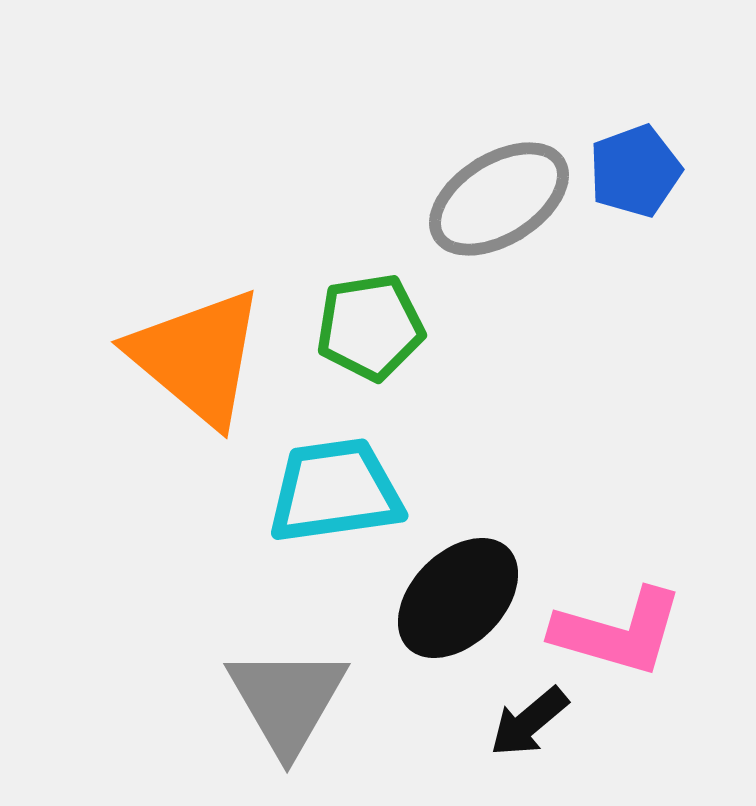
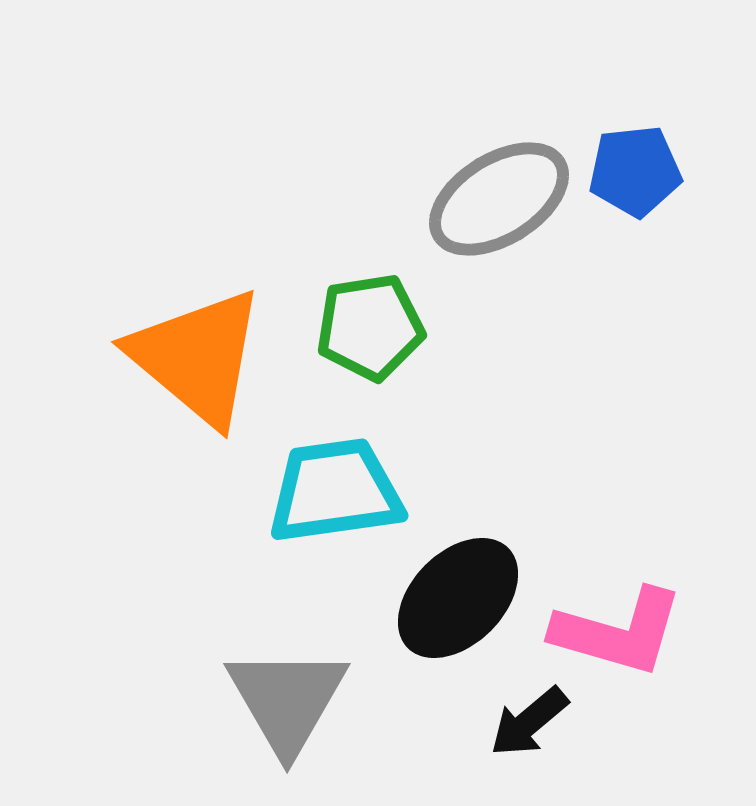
blue pentagon: rotated 14 degrees clockwise
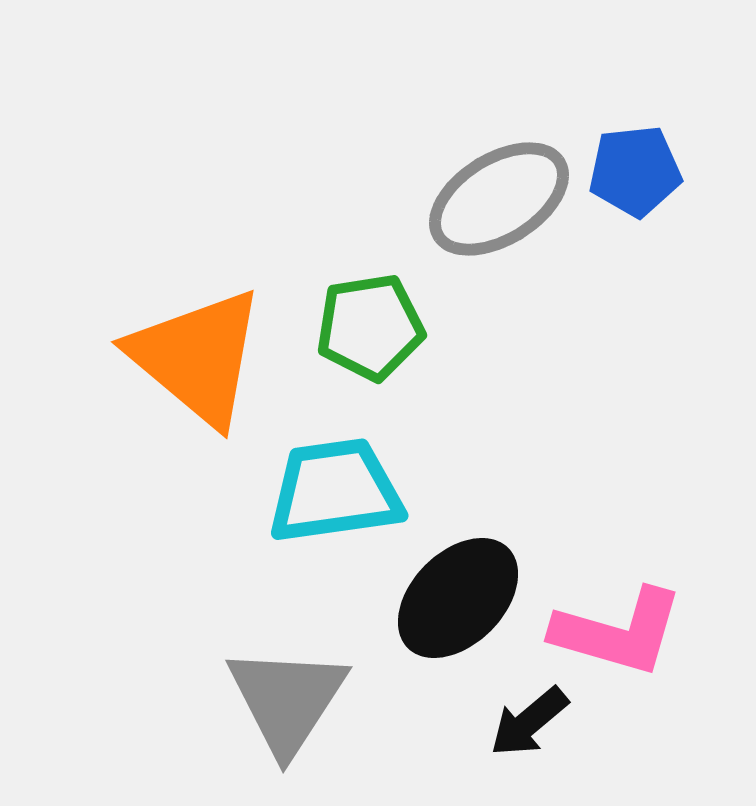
gray triangle: rotated 3 degrees clockwise
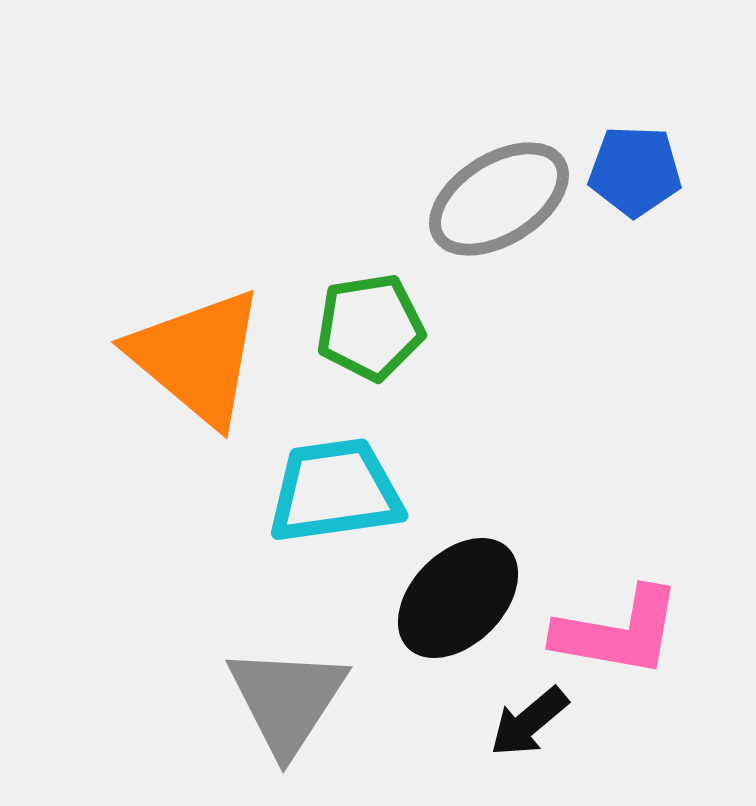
blue pentagon: rotated 8 degrees clockwise
pink L-shape: rotated 6 degrees counterclockwise
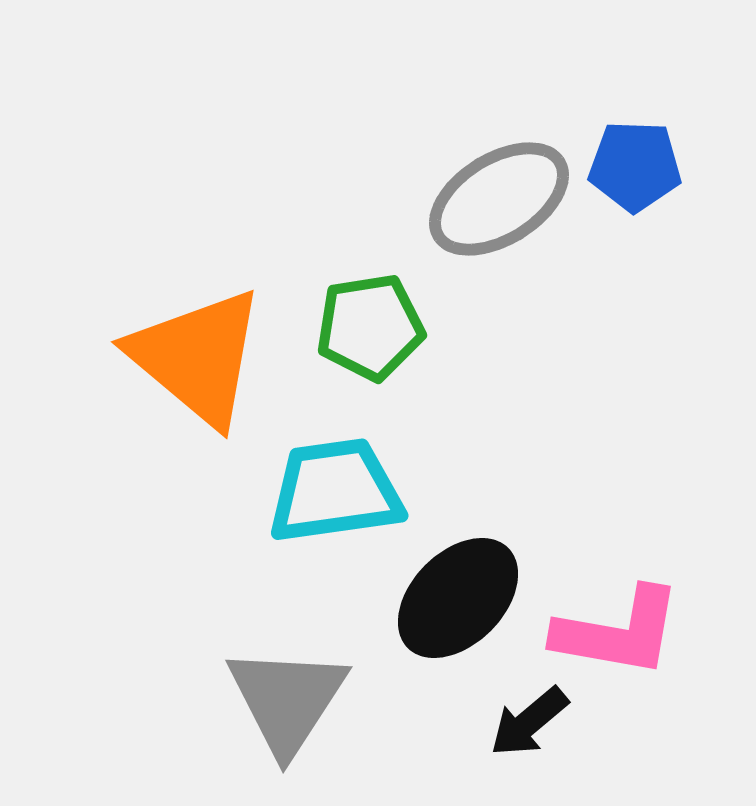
blue pentagon: moved 5 px up
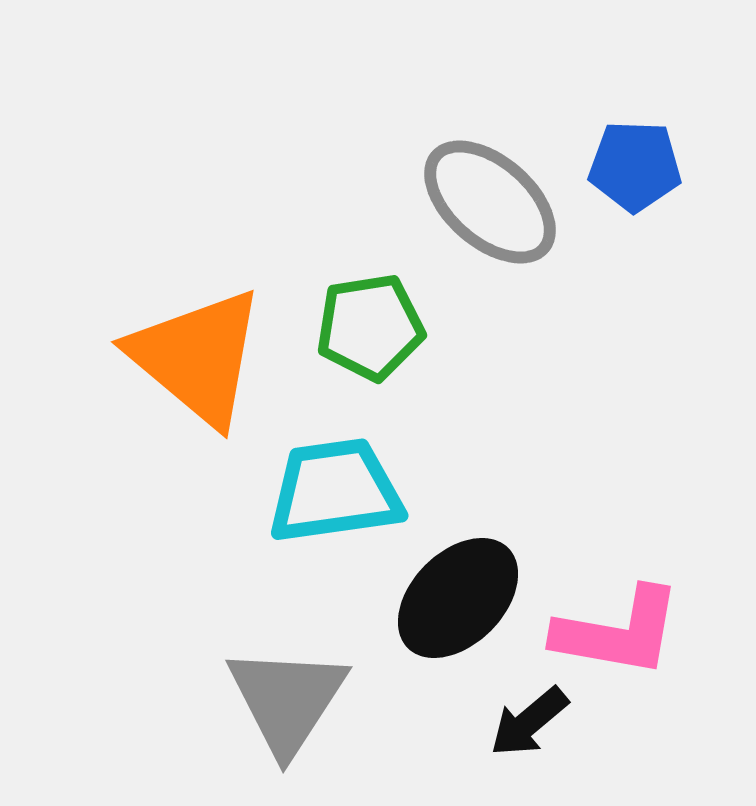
gray ellipse: moved 9 px left, 3 px down; rotated 73 degrees clockwise
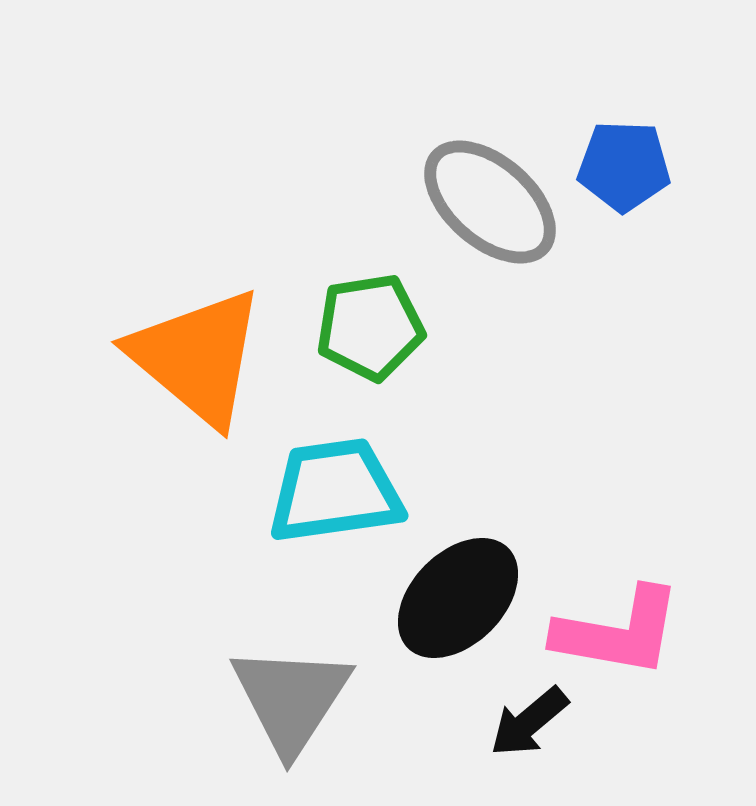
blue pentagon: moved 11 px left
gray triangle: moved 4 px right, 1 px up
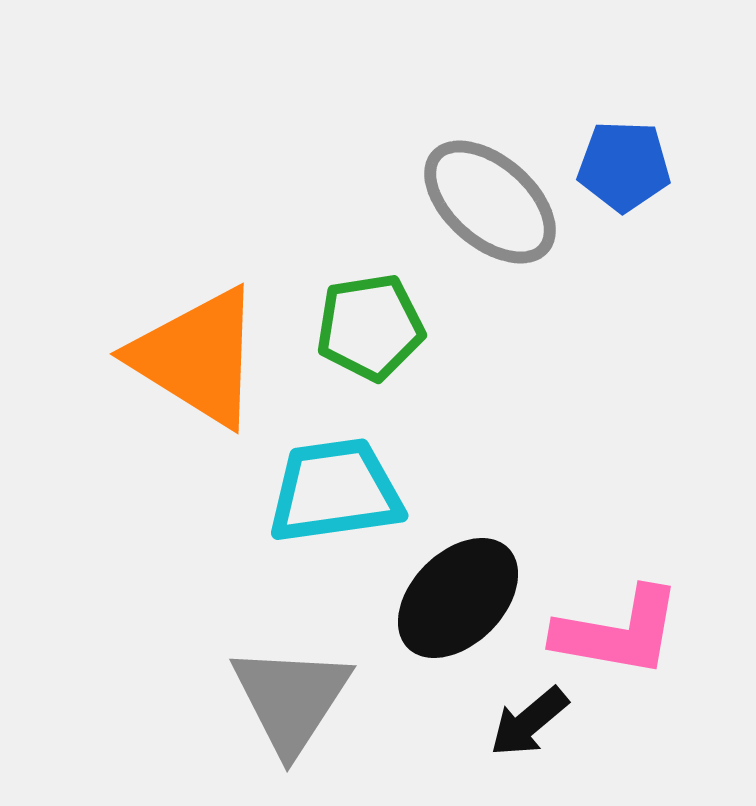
orange triangle: rotated 8 degrees counterclockwise
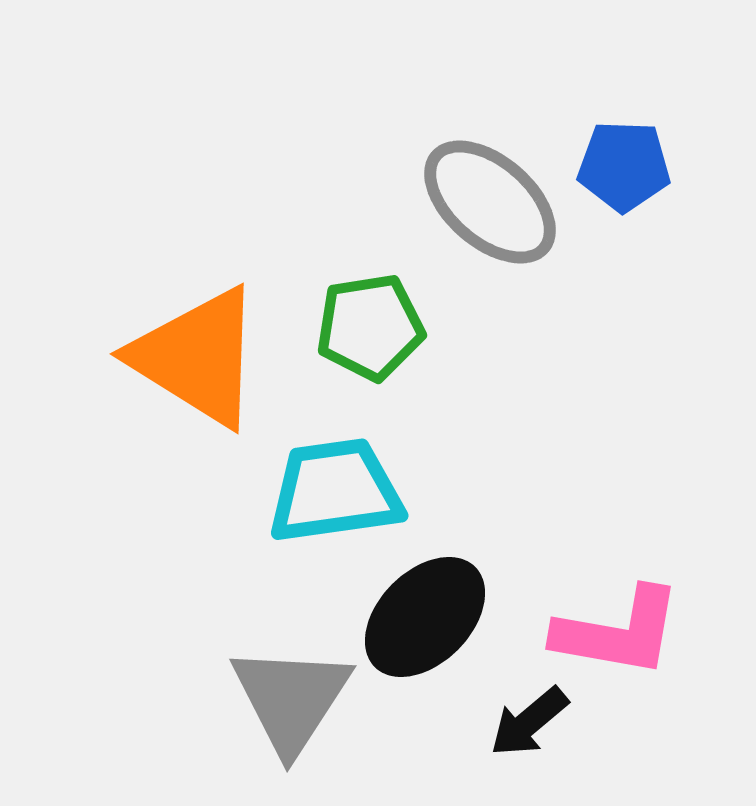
black ellipse: moved 33 px left, 19 px down
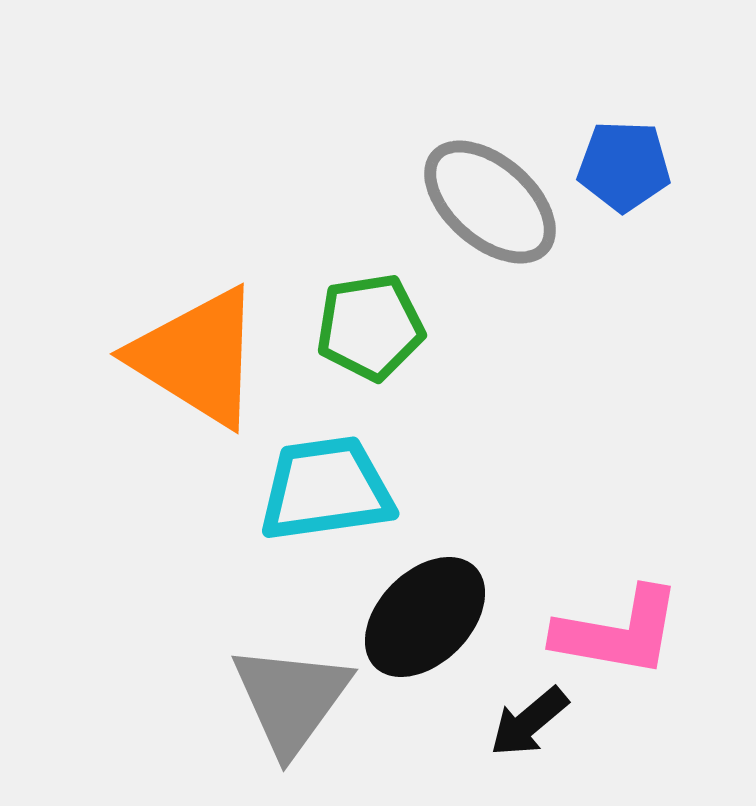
cyan trapezoid: moved 9 px left, 2 px up
gray triangle: rotated 3 degrees clockwise
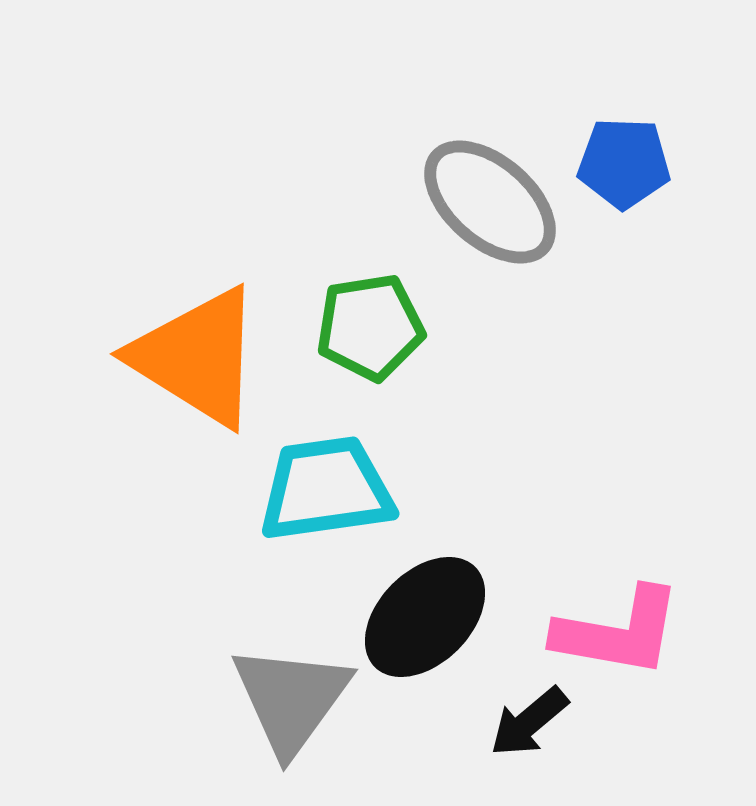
blue pentagon: moved 3 px up
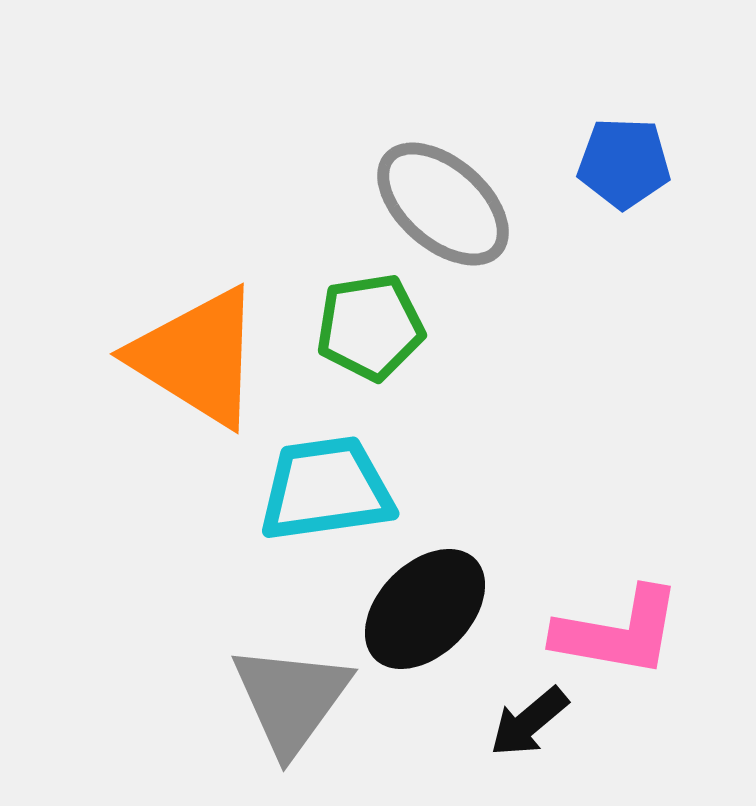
gray ellipse: moved 47 px left, 2 px down
black ellipse: moved 8 px up
